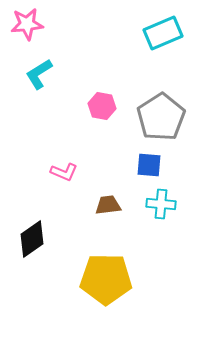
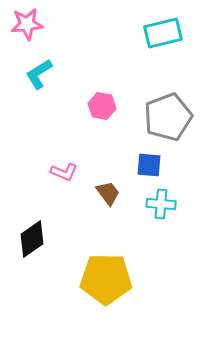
cyan rectangle: rotated 9 degrees clockwise
gray pentagon: moved 7 px right; rotated 12 degrees clockwise
brown trapezoid: moved 12 px up; rotated 60 degrees clockwise
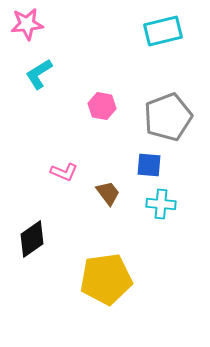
cyan rectangle: moved 2 px up
yellow pentagon: rotated 9 degrees counterclockwise
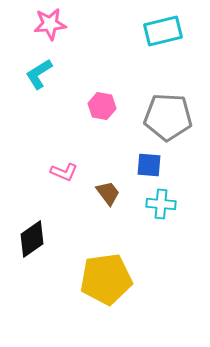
pink star: moved 23 px right
gray pentagon: rotated 24 degrees clockwise
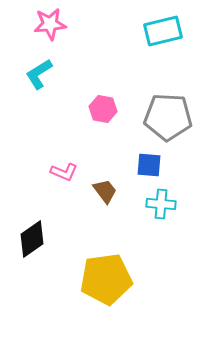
pink hexagon: moved 1 px right, 3 px down
brown trapezoid: moved 3 px left, 2 px up
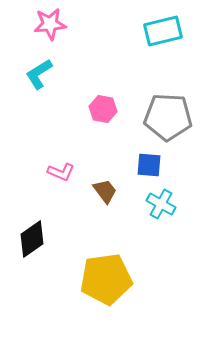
pink L-shape: moved 3 px left
cyan cross: rotated 24 degrees clockwise
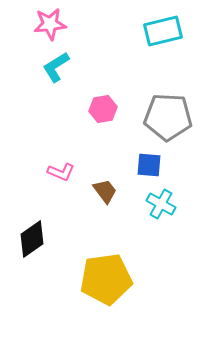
cyan L-shape: moved 17 px right, 7 px up
pink hexagon: rotated 20 degrees counterclockwise
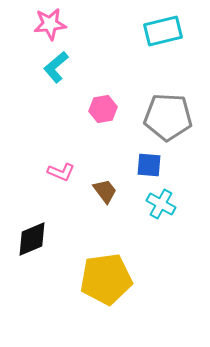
cyan L-shape: rotated 8 degrees counterclockwise
black diamond: rotated 12 degrees clockwise
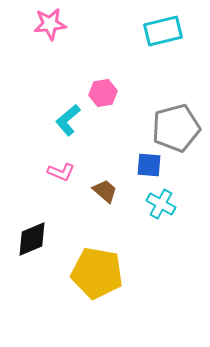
cyan L-shape: moved 12 px right, 53 px down
pink hexagon: moved 16 px up
gray pentagon: moved 8 px right, 11 px down; rotated 18 degrees counterclockwise
brown trapezoid: rotated 12 degrees counterclockwise
yellow pentagon: moved 9 px left, 6 px up; rotated 18 degrees clockwise
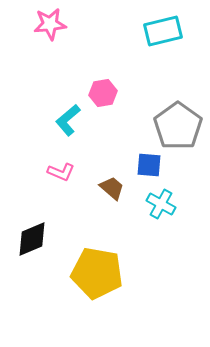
gray pentagon: moved 2 px right, 2 px up; rotated 21 degrees counterclockwise
brown trapezoid: moved 7 px right, 3 px up
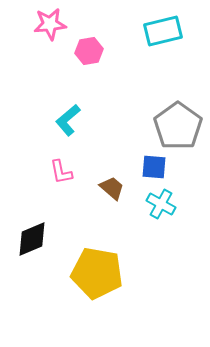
pink hexagon: moved 14 px left, 42 px up
blue square: moved 5 px right, 2 px down
pink L-shape: rotated 56 degrees clockwise
